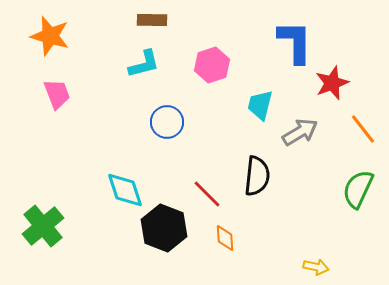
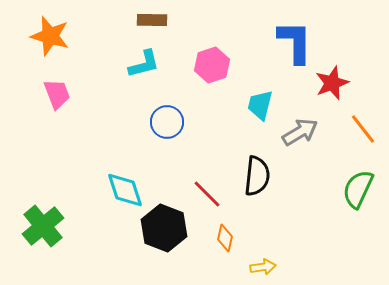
orange diamond: rotated 16 degrees clockwise
yellow arrow: moved 53 px left; rotated 20 degrees counterclockwise
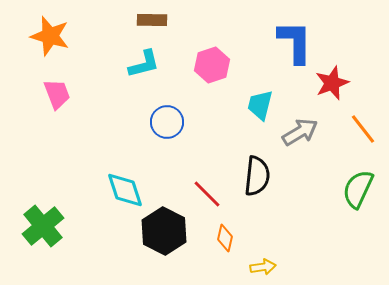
black hexagon: moved 3 px down; rotated 6 degrees clockwise
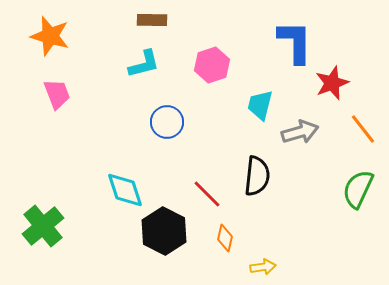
gray arrow: rotated 15 degrees clockwise
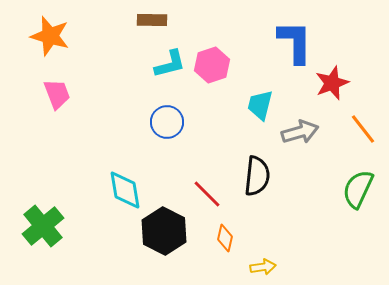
cyan L-shape: moved 26 px right
cyan diamond: rotated 9 degrees clockwise
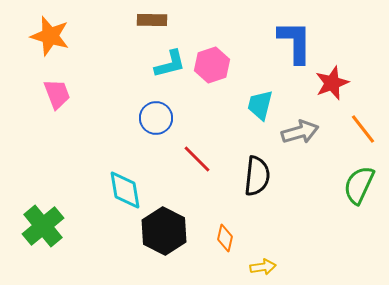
blue circle: moved 11 px left, 4 px up
green semicircle: moved 1 px right, 4 px up
red line: moved 10 px left, 35 px up
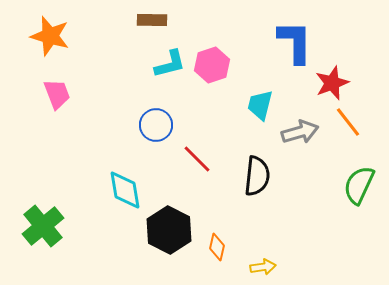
blue circle: moved 7 px down
orange line: moved 15 px left, 7 px up
black hexagon: moved 5 px right, 1 px up
orange diamond: moved 8 px left, 9 px down
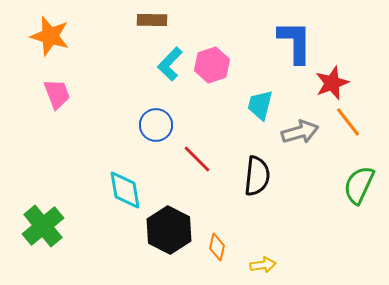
cyan L-shape: rotated 148 degrees clockwise
yellow arrow: moved 2 px up
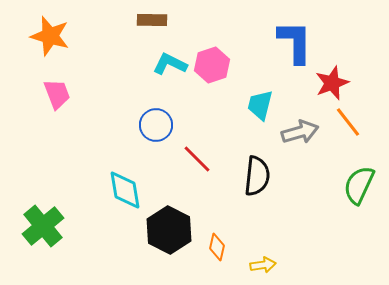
cyan L-shape: rotated 72 degrees clockwise
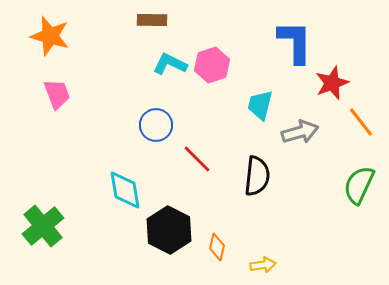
orange line: moved 13 px right
